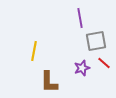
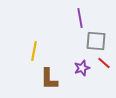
gray square: rotated 15 degrees clockwise
brown L-shape: moved 3 px up
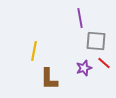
purple star: moved 2 px right
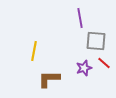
brown L-shape: rotated 90 degrees clockwise
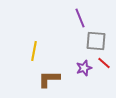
purple line: rotated 12 degrees counterclockwise
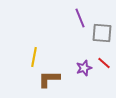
gray square: moved 6 px right, 8 px up
yellow line: moved 6 px down
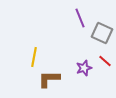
gray square: rotated 20 degrees clockwise
red line: moved 1 px right, 2 px up
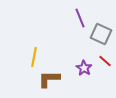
gray square: moved 1 px left, 1 px down
purple star: rotated 21 degrees counterclockwise
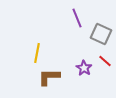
purple line: moved 3 px left
yellow line: moved 3 px right, 4 px up
brown L-shape: moved 2 px up
